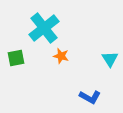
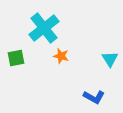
blue L-shape: moved 4 px right
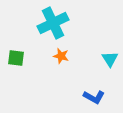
cyan cross: moved 9 px right, 5 px up; rotated 12 degrees clockwise
green square: rotated 18 degrees clockwise
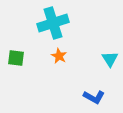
cyan cross: rotated 8 degrees clockwise
orange star: moved 2 px left; rotated 14 degrees clockwise
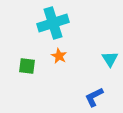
green square: moved 11 px right, 8 px down
blue L-shape: rotated 125 degrees clockwise
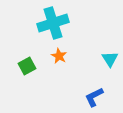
green square: rotated 36 degrees counterclockwise
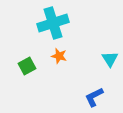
orange star: rotated 14 degrees counterclockwise
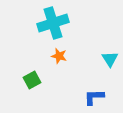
green square: moved 5 px right, 14 px down
blue L-shape: rotated 25 degrees clockwise
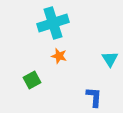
blue L-shape: rotated 95 degrees clockwise
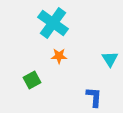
cyan cross: rotated 36 degrees counterclockwise
orange star: rotated 14 degrees counterclockwise
